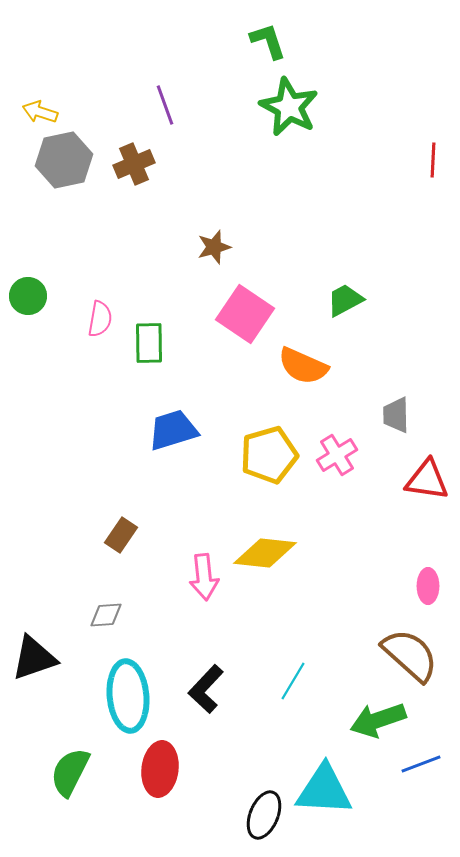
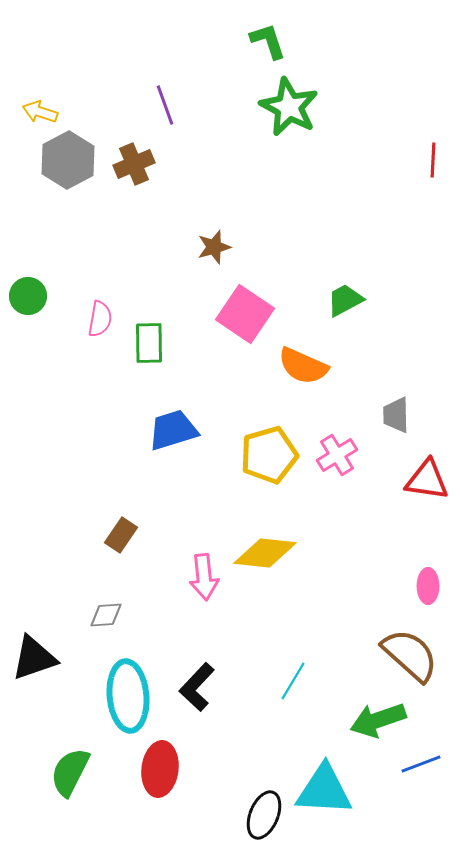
gray hexagon: moved 4 px right; rotated 16 degrees counterclockwise
black L-shape: moved 9 px left, 2 px up
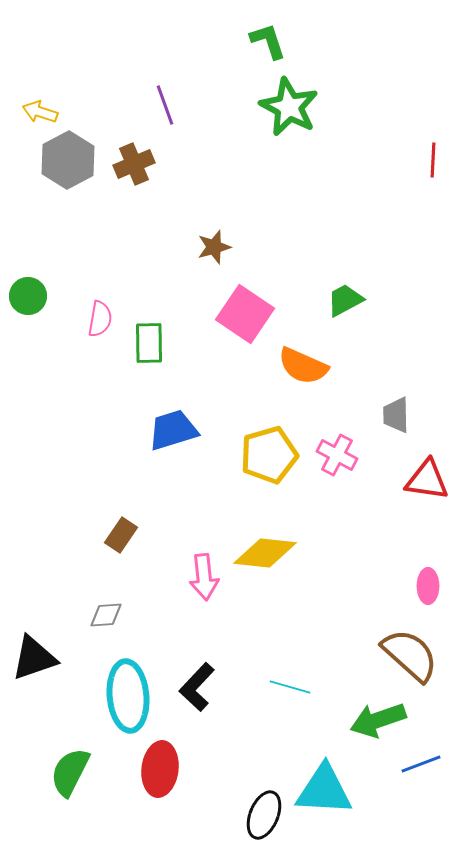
pink cross: rotated 30 degrees counterclockwise
cyan line: moved 3 px left, 6 px down; rotated 75 degrees clockwise
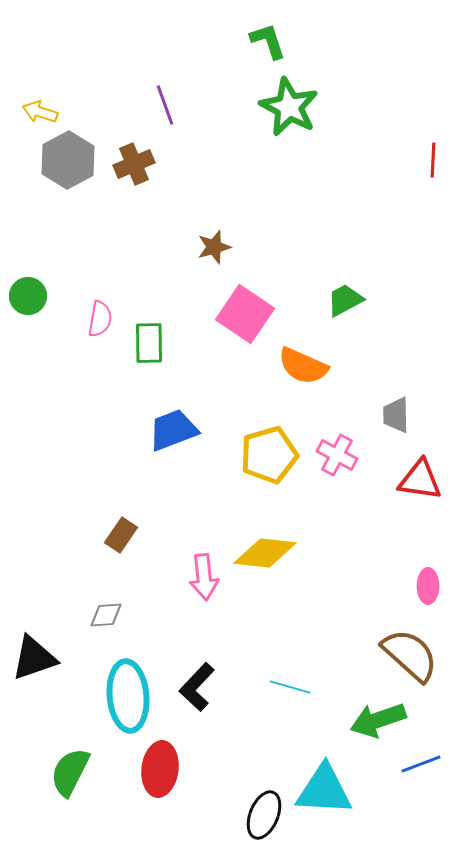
blue trapezoid: rotated 4 degrees counterclockwise
red triangle: moved 7 px left
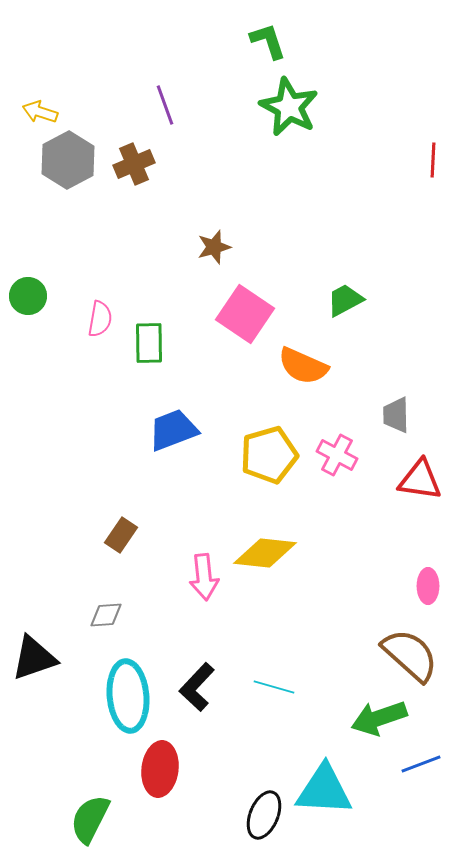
cyan line: moved 16 px left
green arrow: moved 1 px right, 2 px up
green semicircle: moved 20 px right, 47 px down
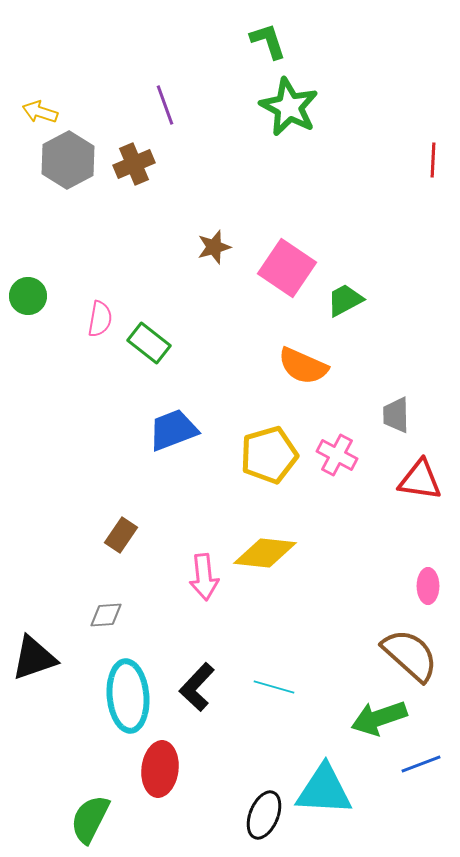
pink square: moved 42 px right, 46 px up
green rectangle: rotated 51 degrees counterclockwise
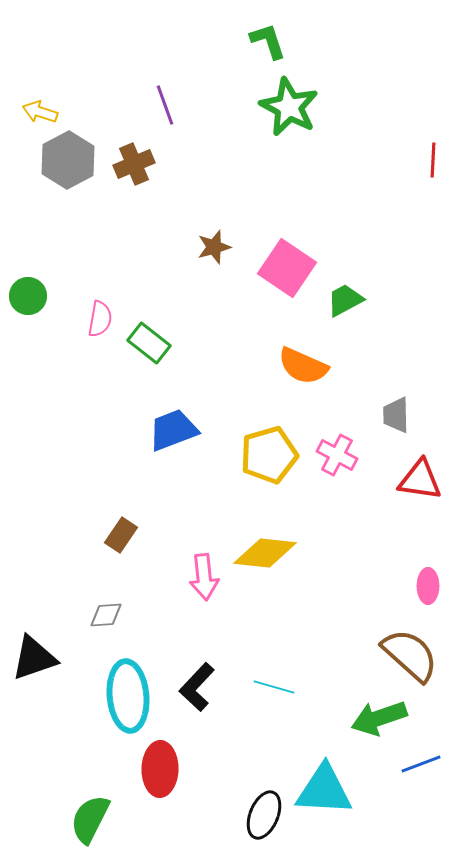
red ellipse: rotated 6 degrees counterclockwise
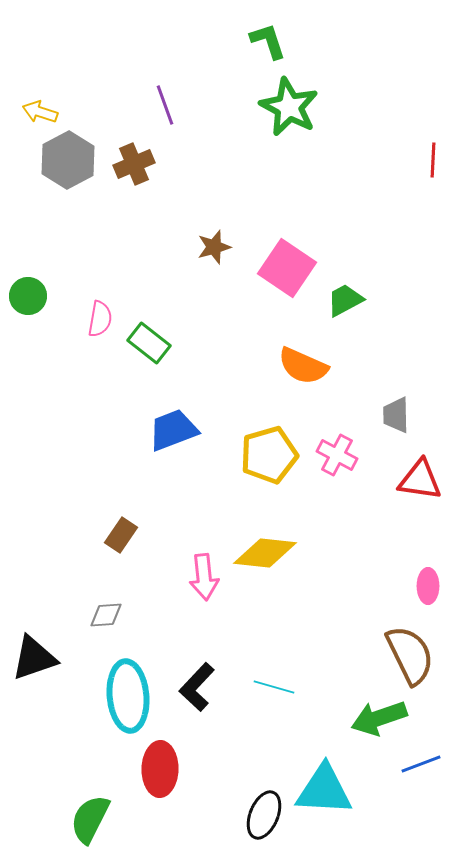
brown semicircle: rotated 22 degrees clockwise
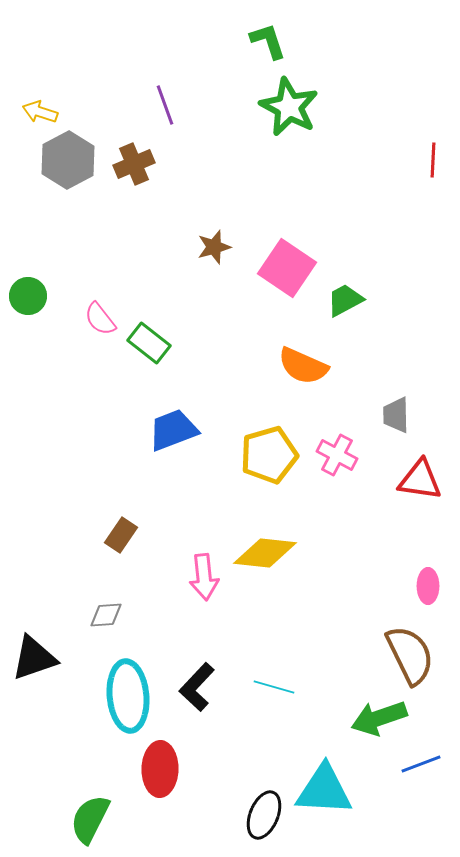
pink semicircle: rotated 132 degrees clockwise
